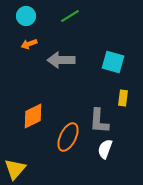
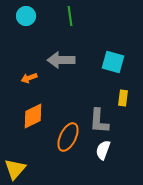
green line: rotated 66 degrees counterclockwise
orange arrow: moved 34 px down
white semicircle: moved 2 px left, 1 px down
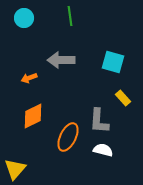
cyan circle: moved 2 px left, 2 px down
yellow rectangle: rotated 49 degrees counterclockwise
white semicircle: rotated 84 degrees clockwise
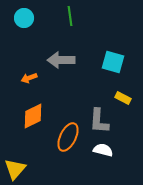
yellow rectangle: rotated 21 degrees counterclockwise
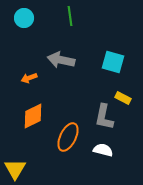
gray arrow: rotated 12 degrees clockwise
gray L-shape: moved 5 px right, 4 px up; rotated 8 degrees clockwise
yellow triangle: rotated 10 degrees counterclockwise
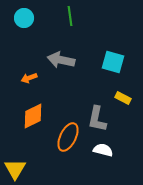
gray L-shape: moved 7 px left, 2 px down
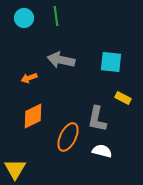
green line: moved 14 px left
cyan square: moved 2 px left; rotated 10 degrees counterclockwise
white semicircle: moved 1 px left, 1 px down
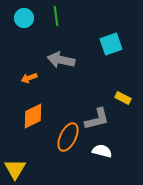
cyan square: moved 18 px up; rotated 25 degrees counterclockwise
gray L-shape: rotated 116 degrees counterclockwise
